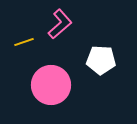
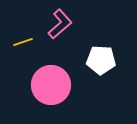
yellow line: moved 1 px left
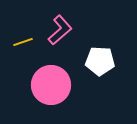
pink L-shape: moved 6 px down
white pentagon: moved 1 px left, 1 px down
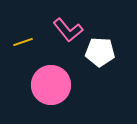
pink L-shape: moved 8 px right; rotated 92 degrees clockwise
white pentagon: moved 9 px up
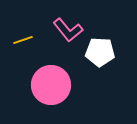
yellow line: moved 2 px up
